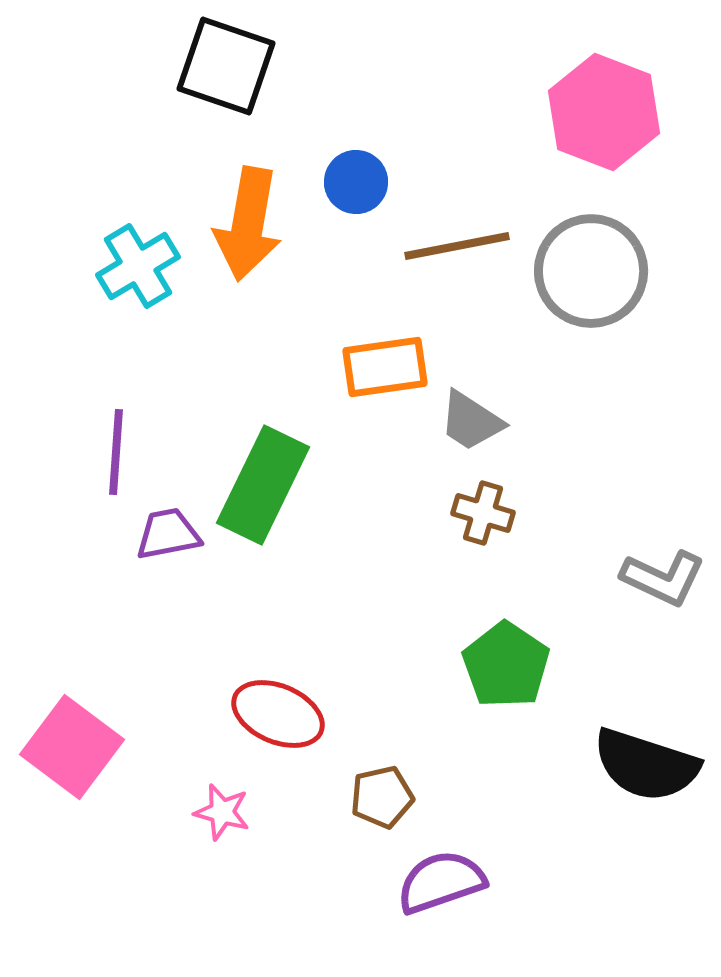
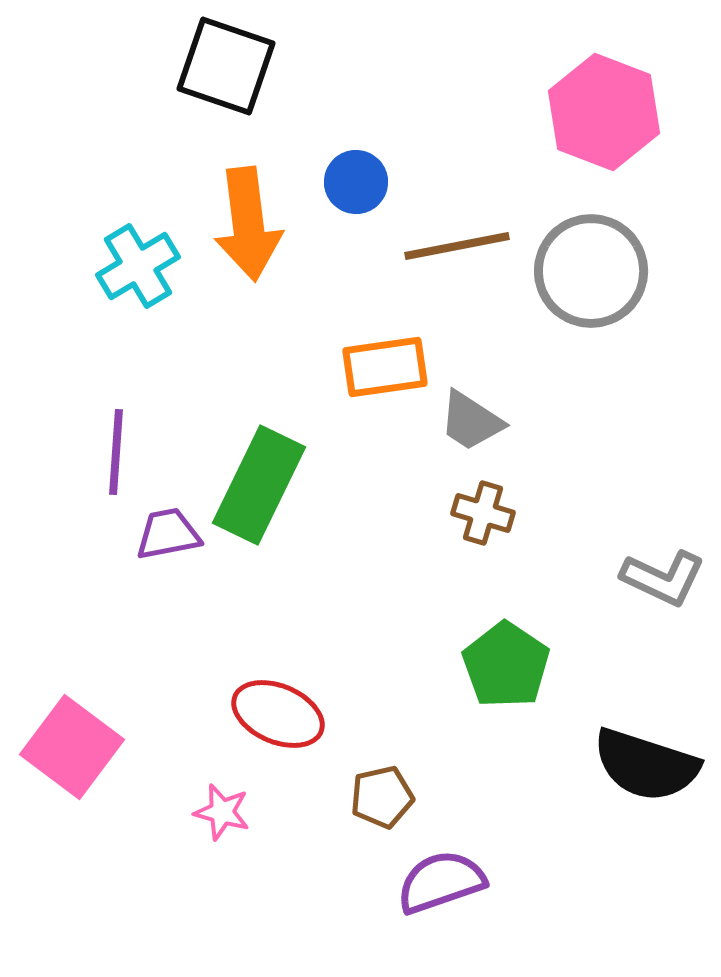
orange arrow: rotated 17 degrees counterclockwise
green rectangle: moved 4 px left
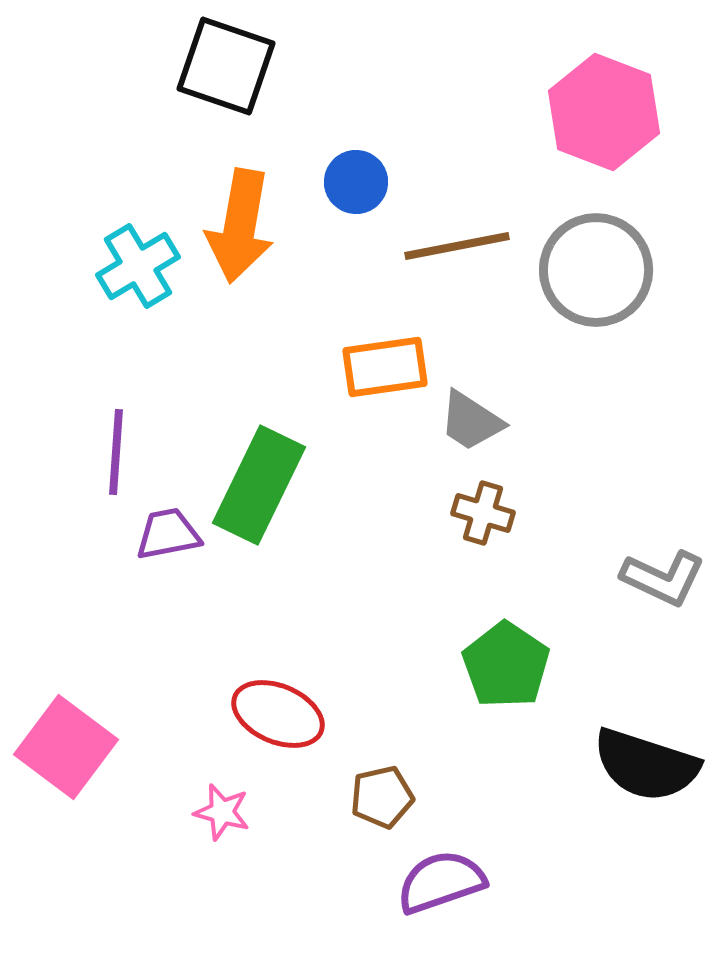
orange arrow: moved 8 px left, 2 px down; rotated 17 degrees clockwise
gray circle: moved 5 px right, 1 px up
pink square: moved 6 px left
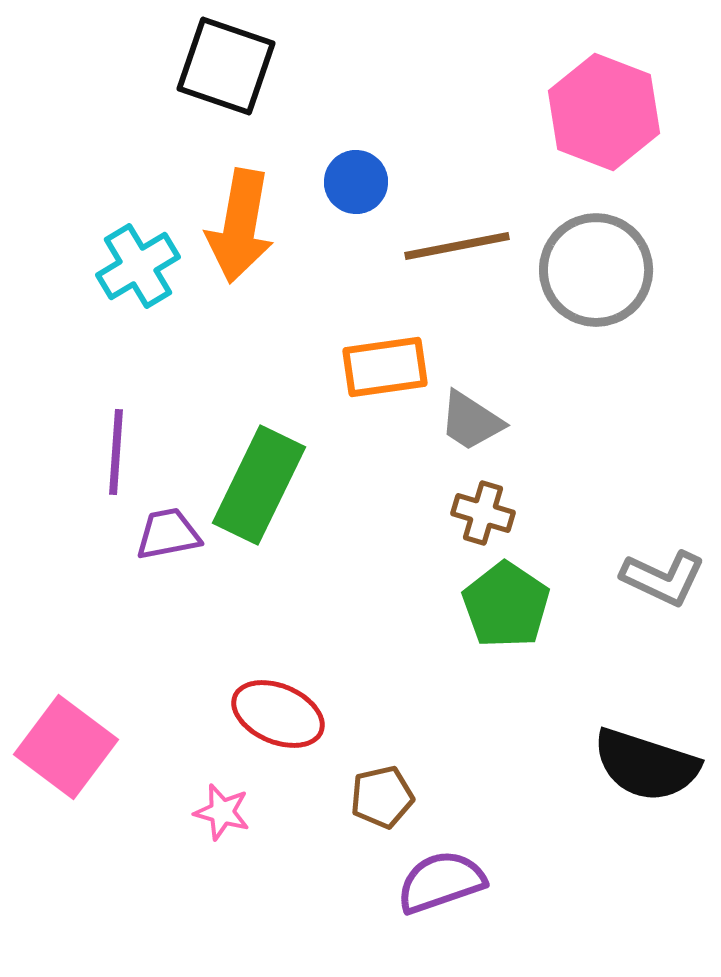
green pentagon: moved 60 px up
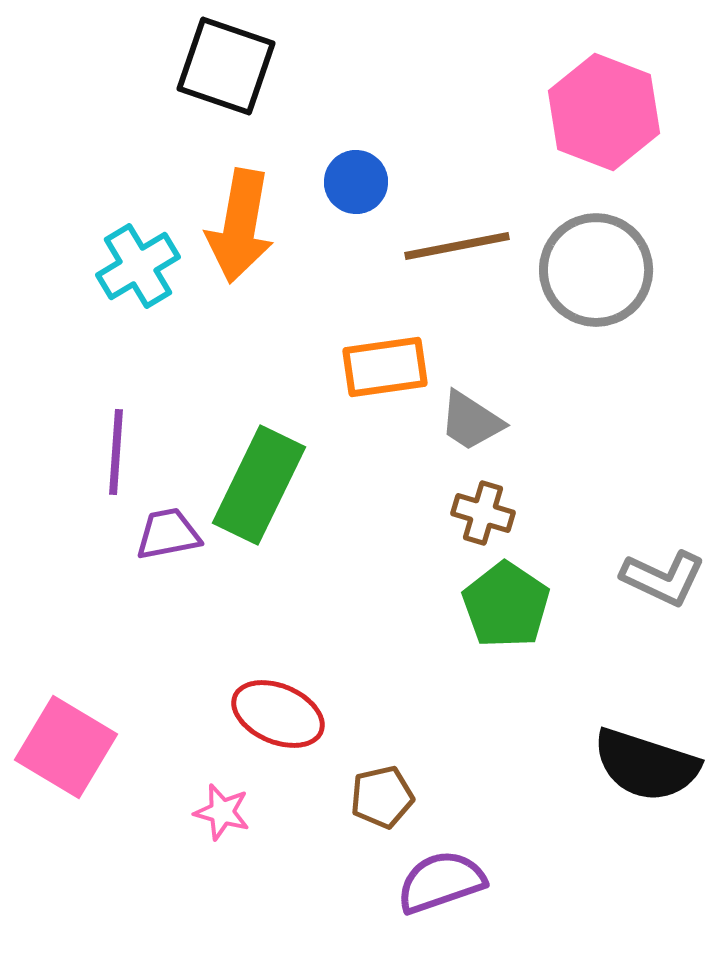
pink square: rotated 6 degrees counterclockwise
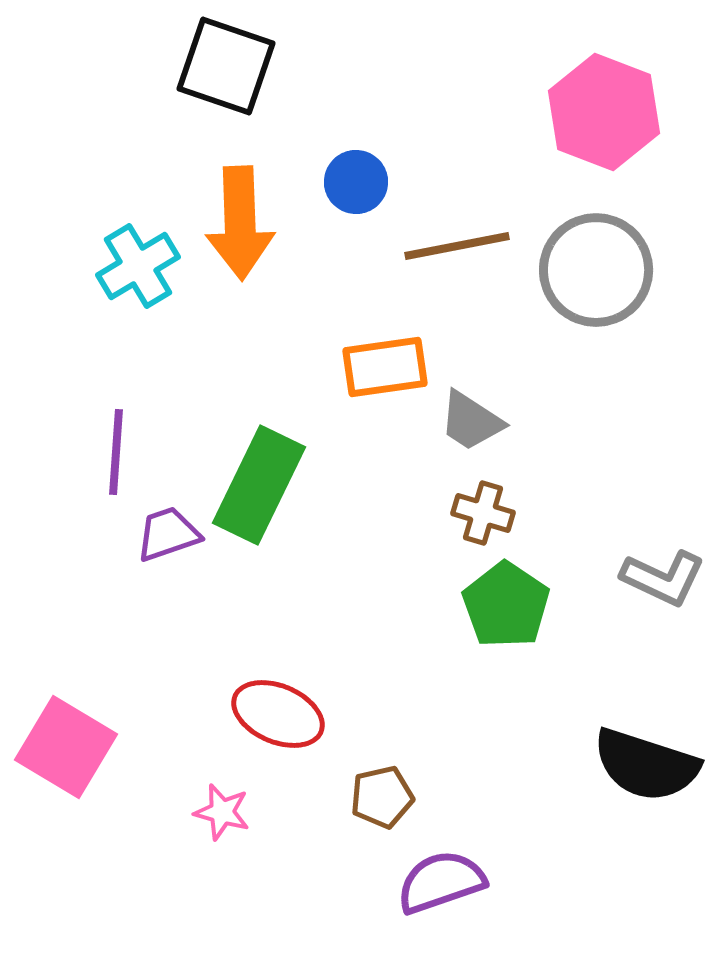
orange arrow: moved 3 px up; rotated 12 degrees counterclockwise
purple trapezoid: rotated 8 degrees counterclockwise
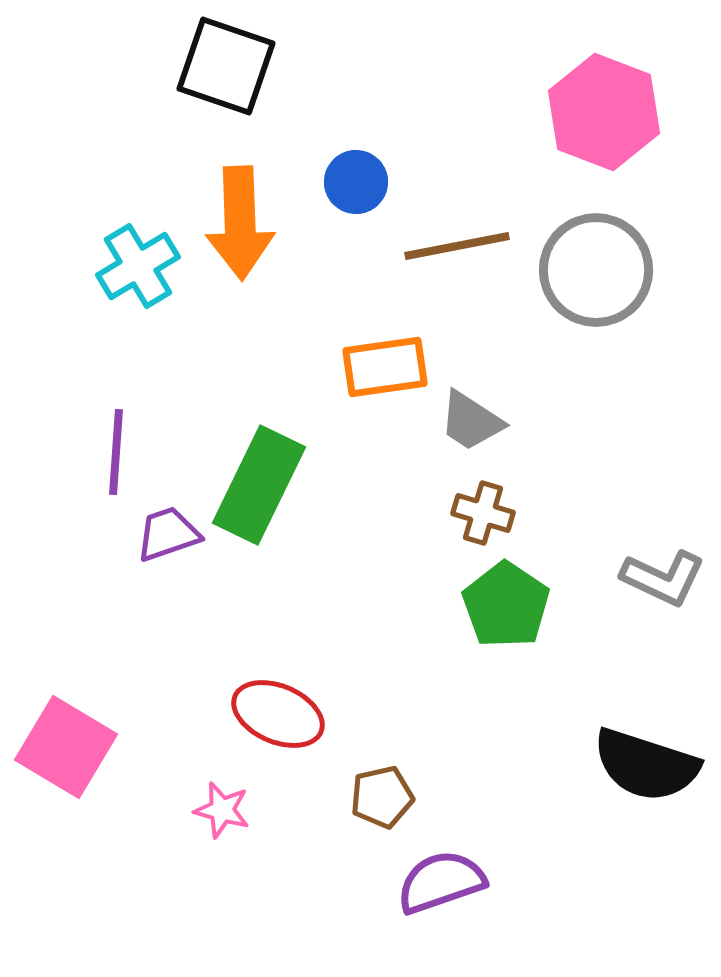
pink star: moved 2 px up
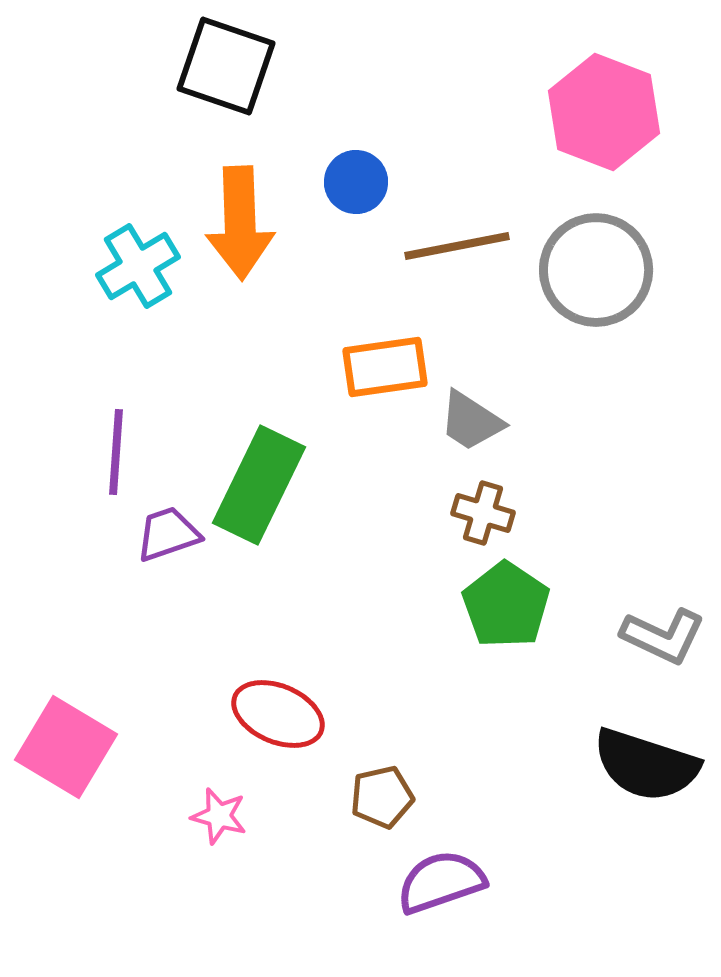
gray L-shape: moved 58 px down
pink star: moved 3 px left, 6 px down
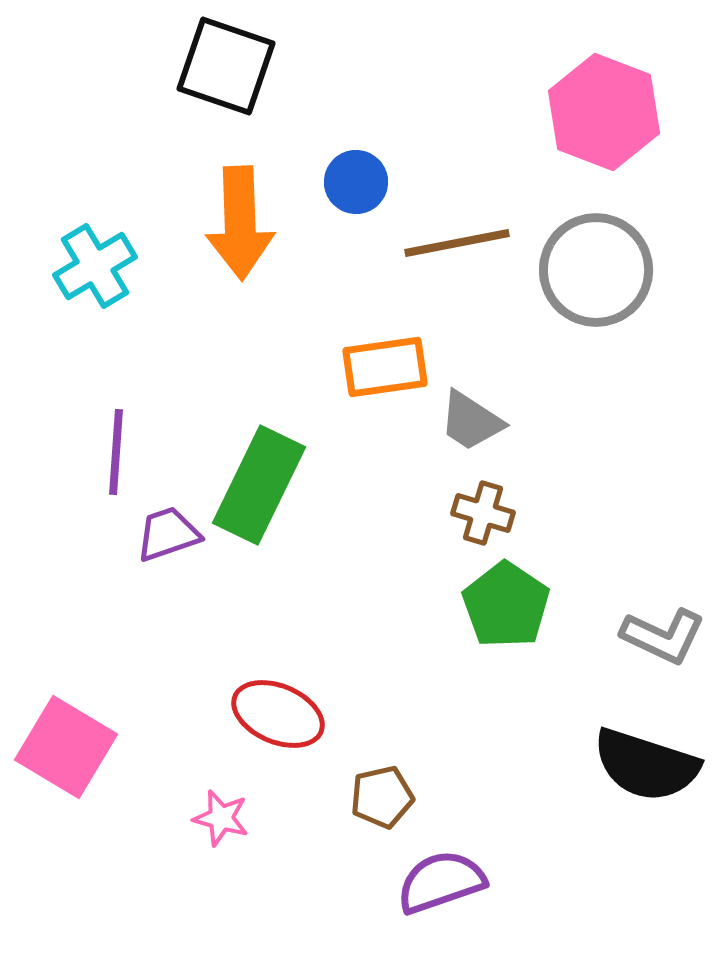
brown line: moved 3 px up
cyan cross: moved 43 px left
pink star: moved 2 px right, 2 px down
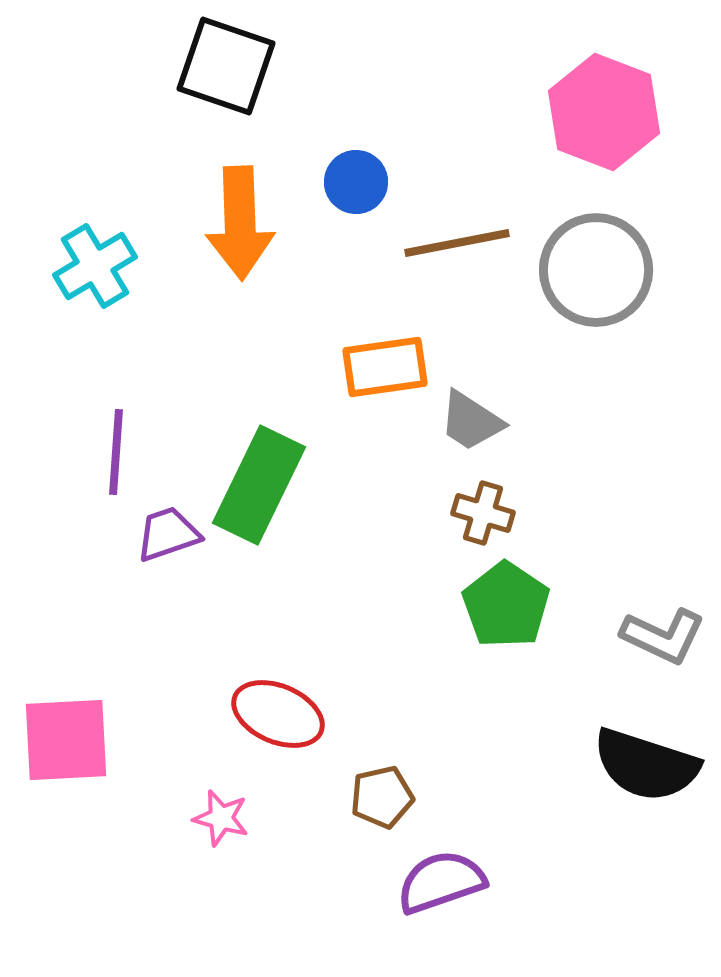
pink square: moved 7 px up; rotated 34 degrees counterclockwise
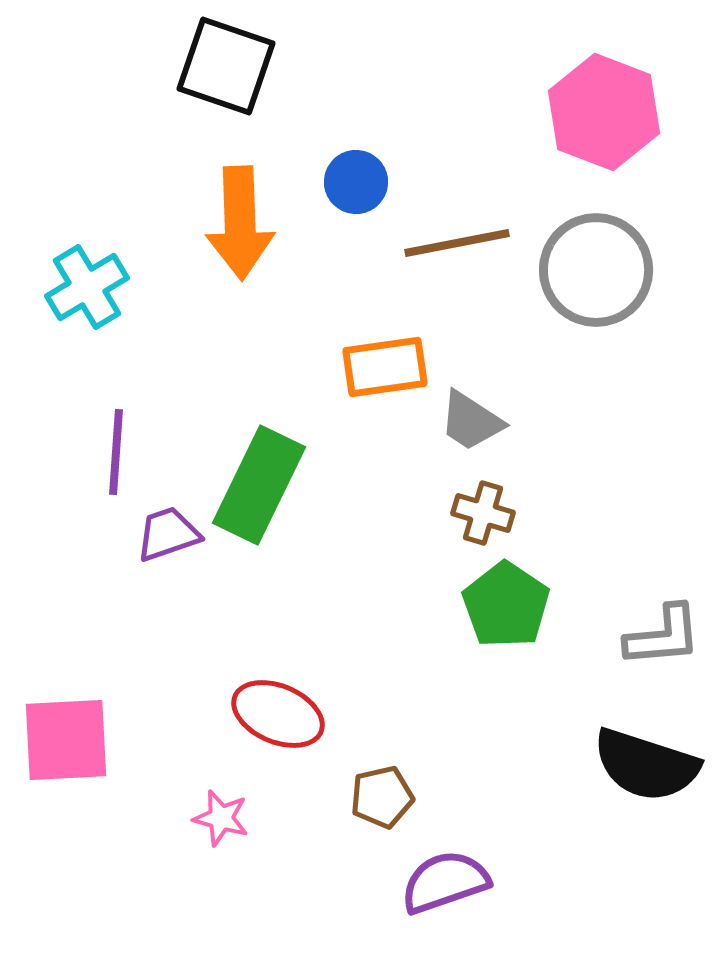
cyan cross: moved 8 px left, 21 px down
gray L-shape: rotated 30 degrees counterclockwise
purple semicircle: moved 4 px right
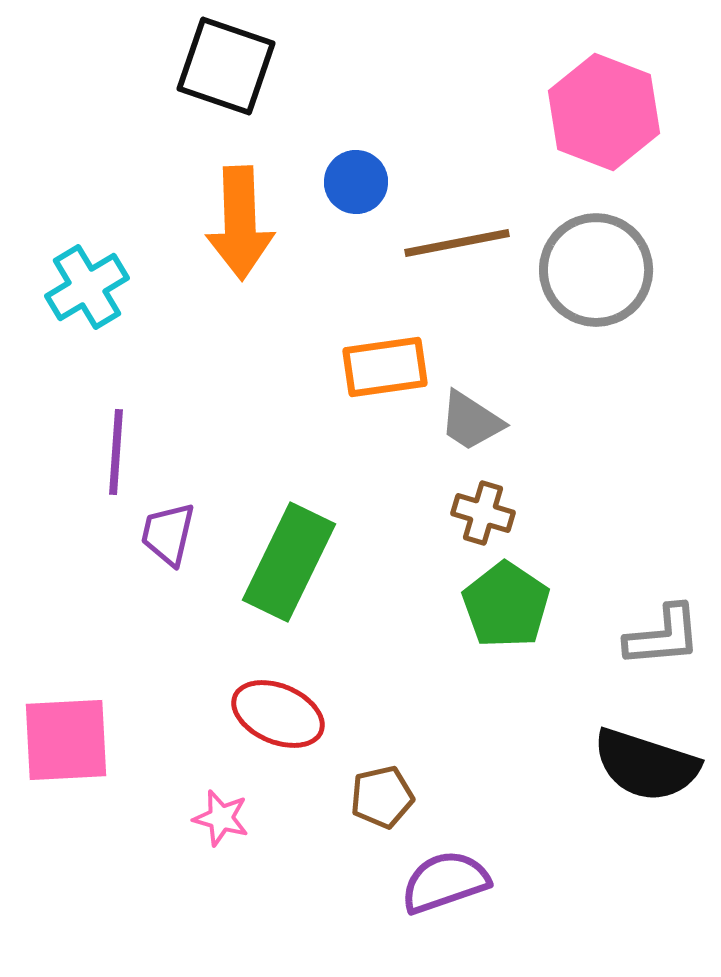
green rectangle: moved 30 px right, 77 px down
purple trapezoid: rotated 58 degrees counterclockwise
